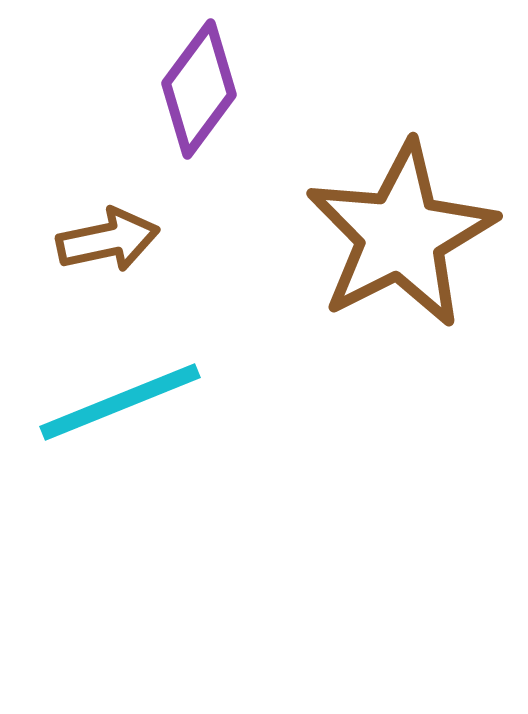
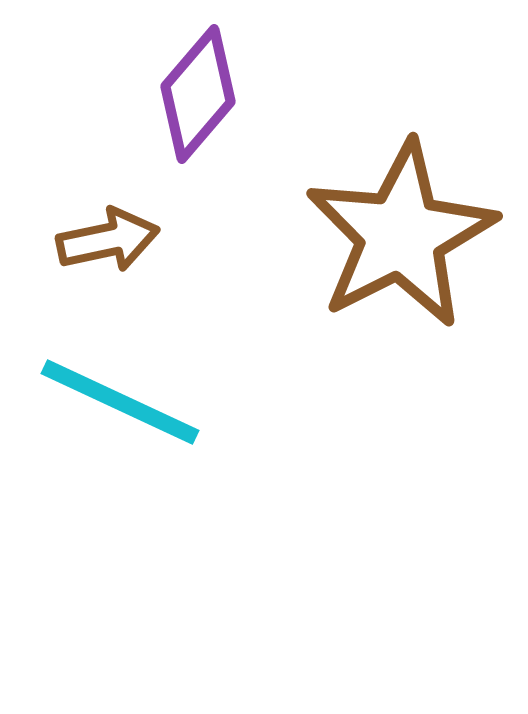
purple diamond: moved 1 px left, 5 px down; rotated 4 degrees clockwise
cyan line: rotated 47 degrees clockwise
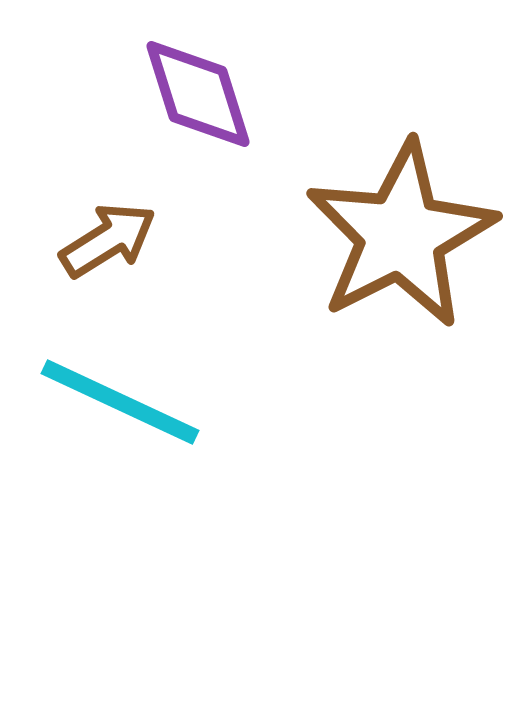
purple diamond: rotated 58 degrees counterclockwise
brown arrow: rotated 20 degrees counterclockwise
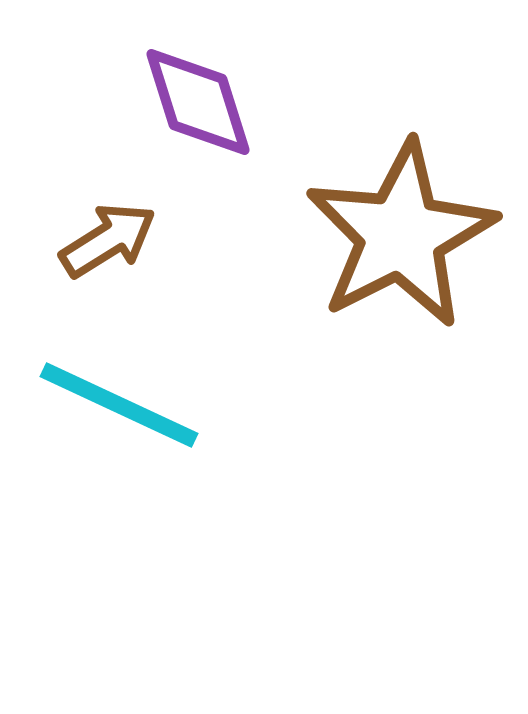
purple diamond: moved 8 px down
cyan line: moved 1 px left, 3 px down
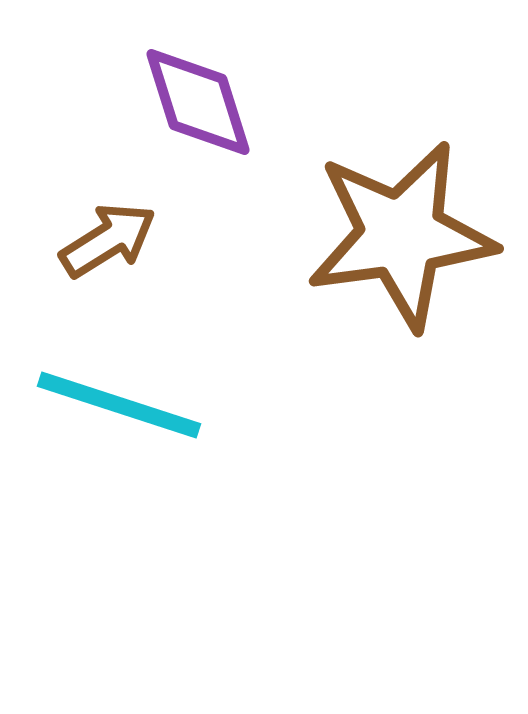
brown star: rotated 19 degrees clockwise
cyan line: rotated 7 degrees counterclockwise
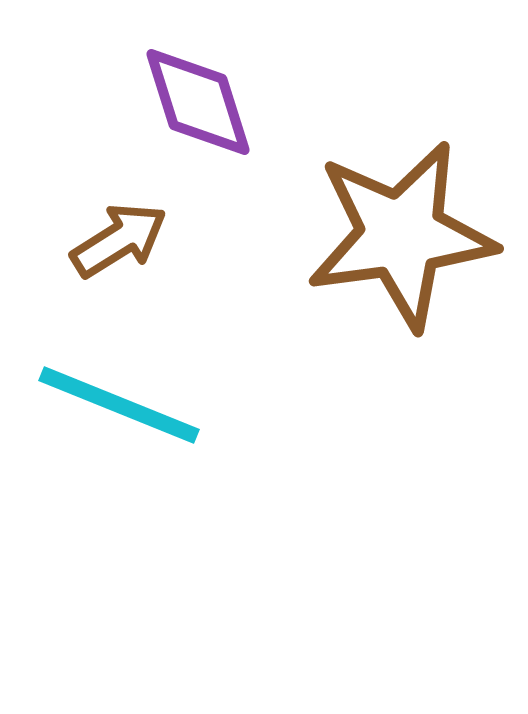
brown arrow: moved 11 px right
cyan line: rotated 4 degrees clockwise
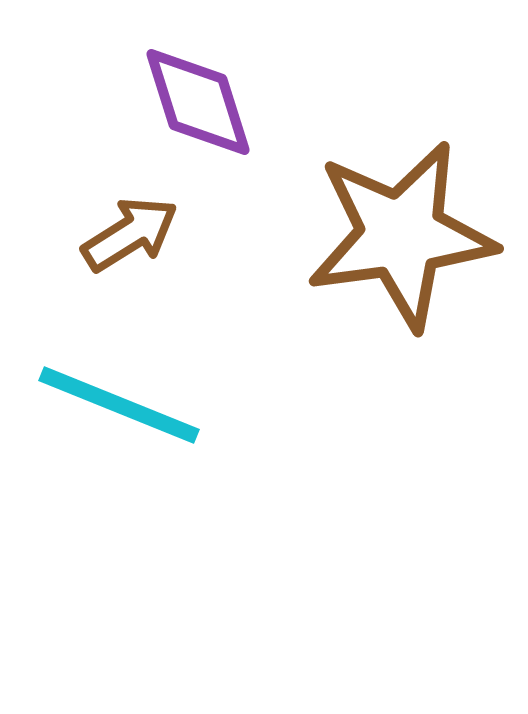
brown arrow: moved 11 px right, 6 px up
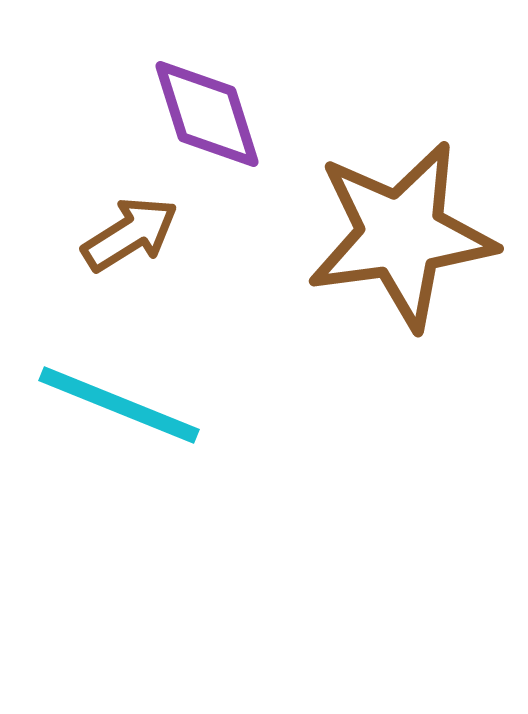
purple diamond: moved 9 px right, 12 px down
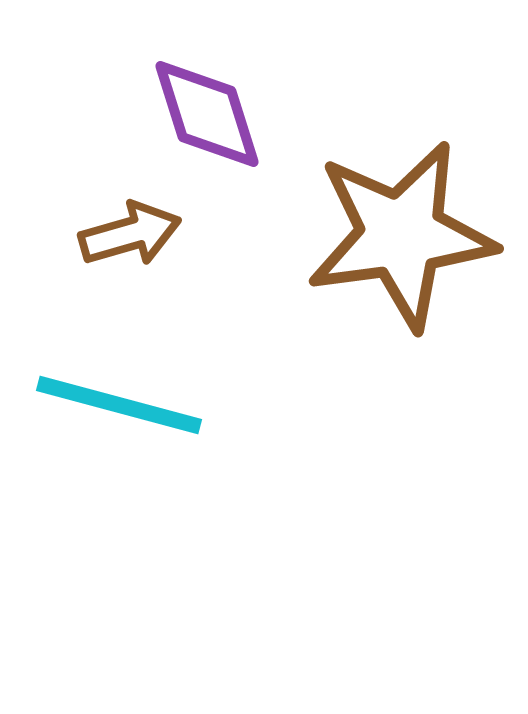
brown arrow: rotated 16 degrees clockwise
cyan line: rotated 7 degrees counterclockwise
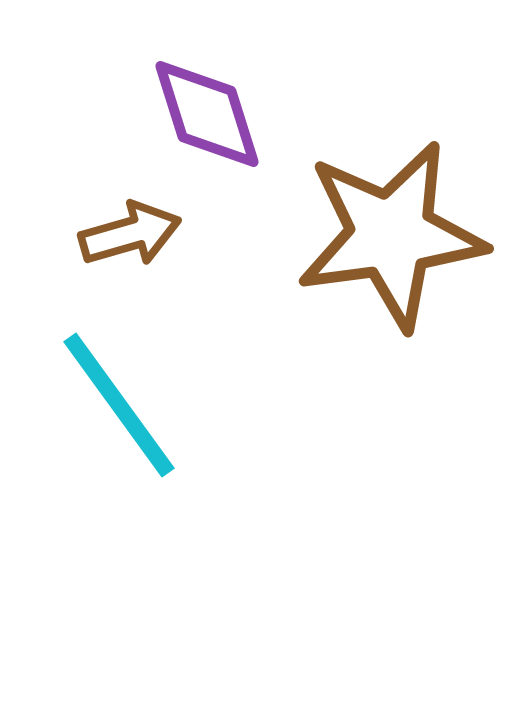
brown star: moved 10 px left
cyan line: rotated 39 degrees clockwise
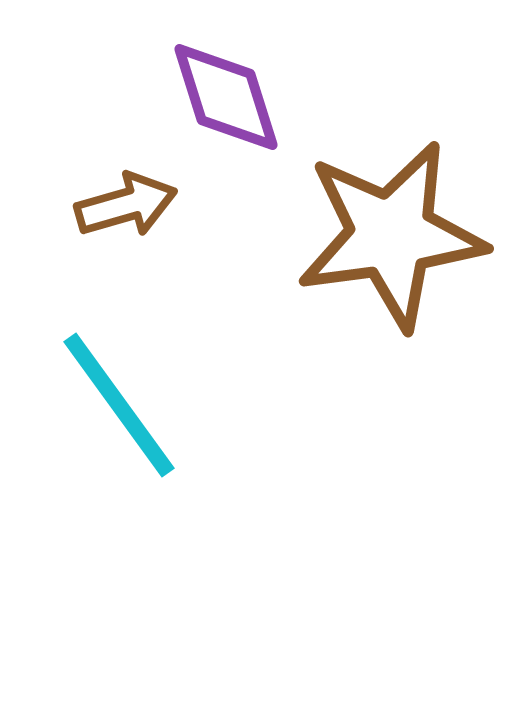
purple diamond: moved 19 px right, 17 px up
brown arrow: moved 4 px left, 29 px up
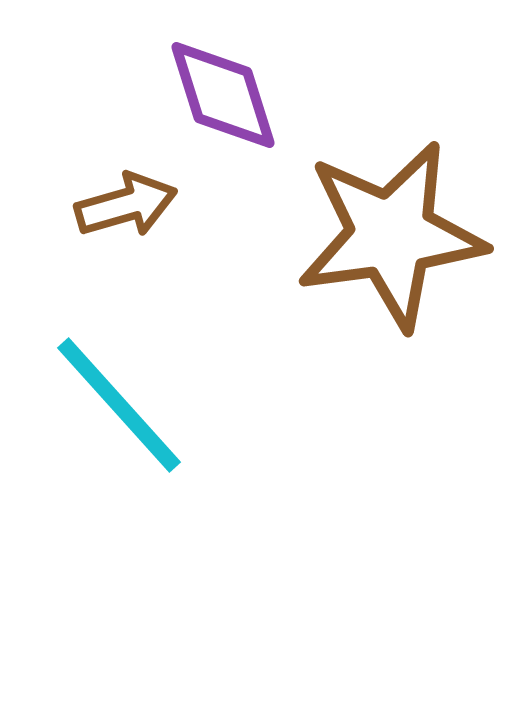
purple diamond: moved 3 px left, 2 px up
cyan line: rotated 6 degrees counterclockwise
